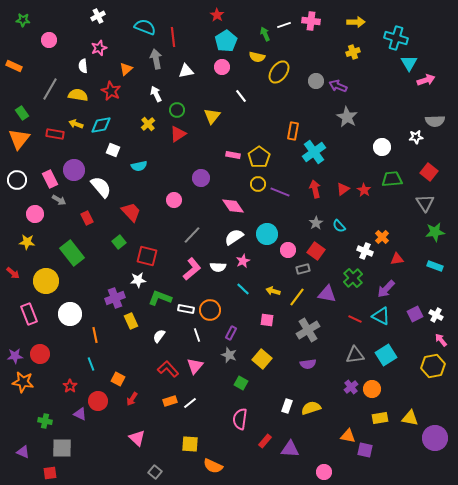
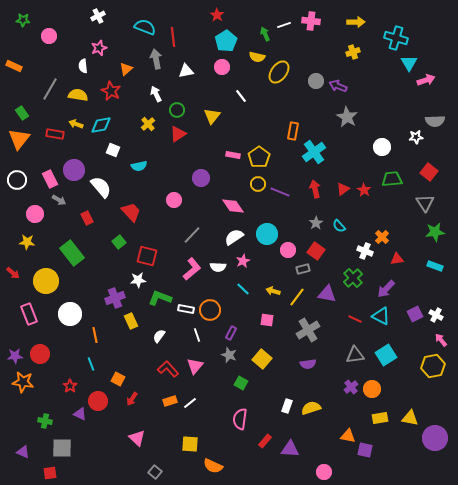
pink circle at (49, 40): moved 4 px up
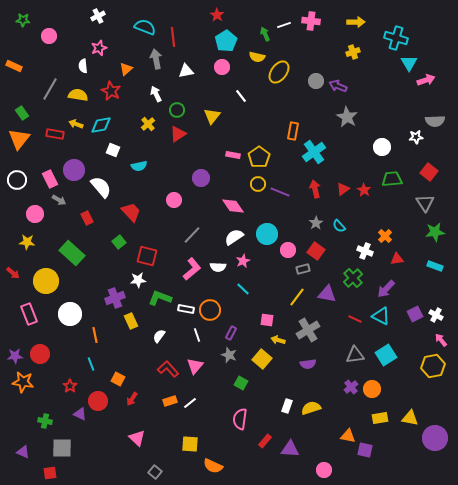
orange cross at (382, 237): moved 3 px right, 1 px up
green rectangle at (72, 253): rotated 10 degrees counterclockwise
yellow arrow at (273, 291): moved 5 px right, 49 px down
pink circle at (324, 472): moved 2 px up
